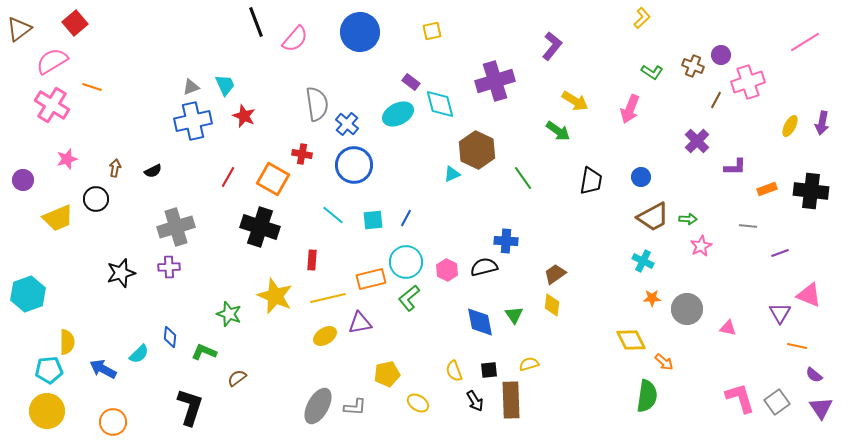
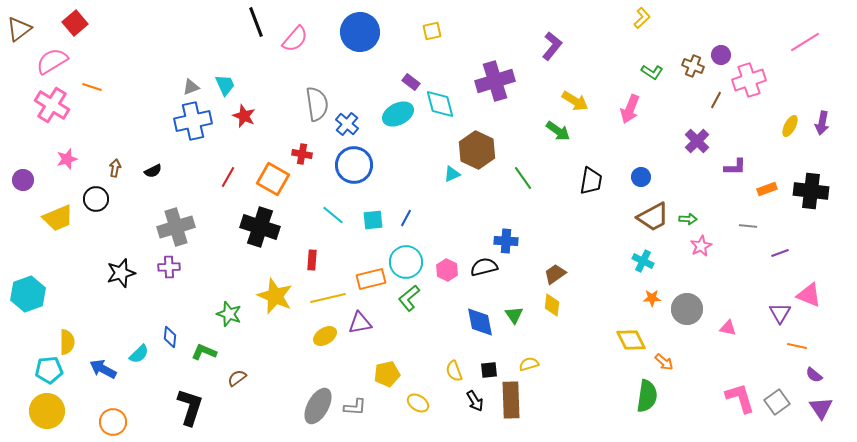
pink cross at (748, 82): moved 1 px right, 2 px up
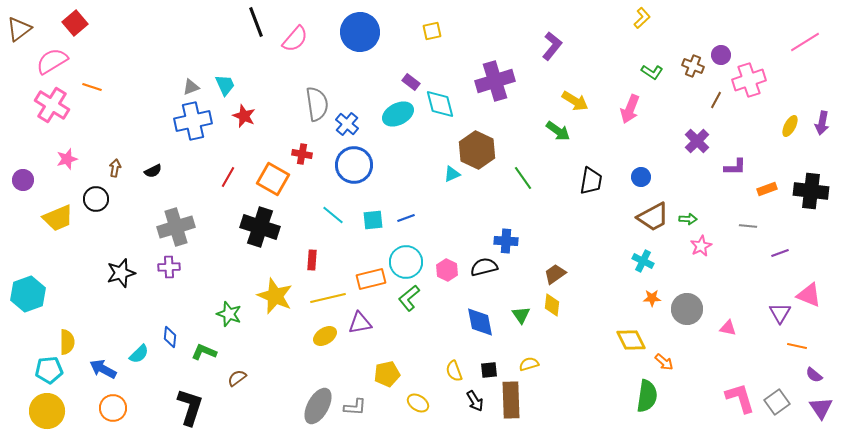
blue line at (406, 218): rotated 42 degrees clockwise
green triangle at (514, 315): moved 7 px right
orange circle at (113, 422): moved 14 px up
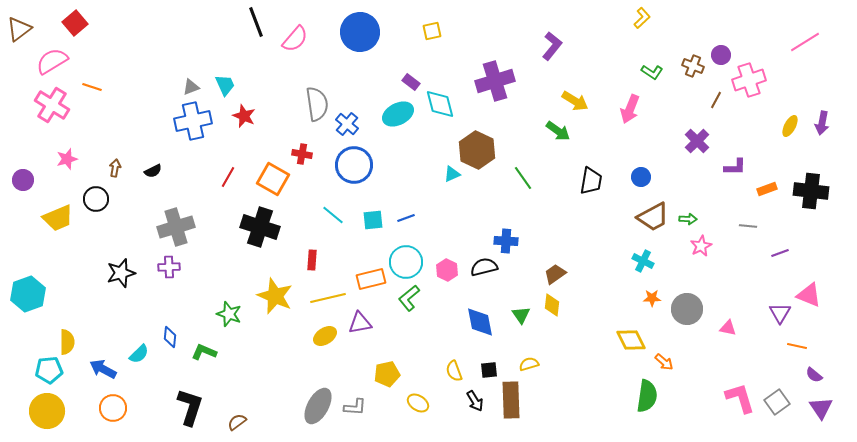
brown semicircle at (237, 378): moved 44 px down
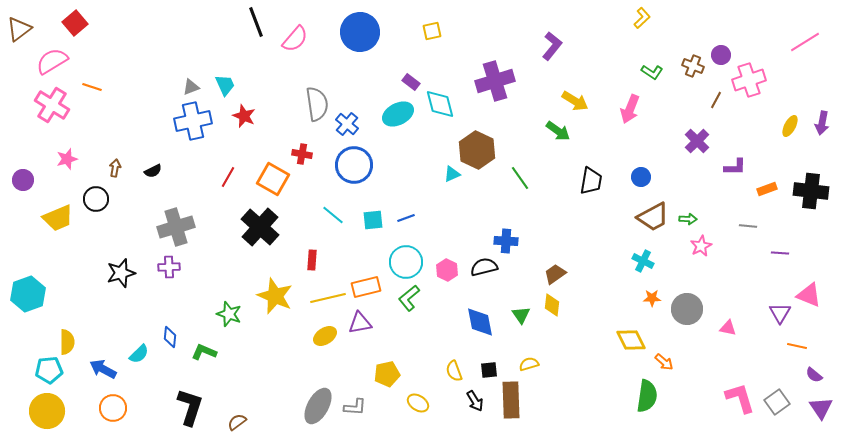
green line at (523, 178): moved 3 px left
black cross at (260, 227): rotated 24 degrees clockwise
purple line at (780, 253): rotated 24 degrees clockwise
orange rectangle at (371, 279): moved 5 px left, 8 px down
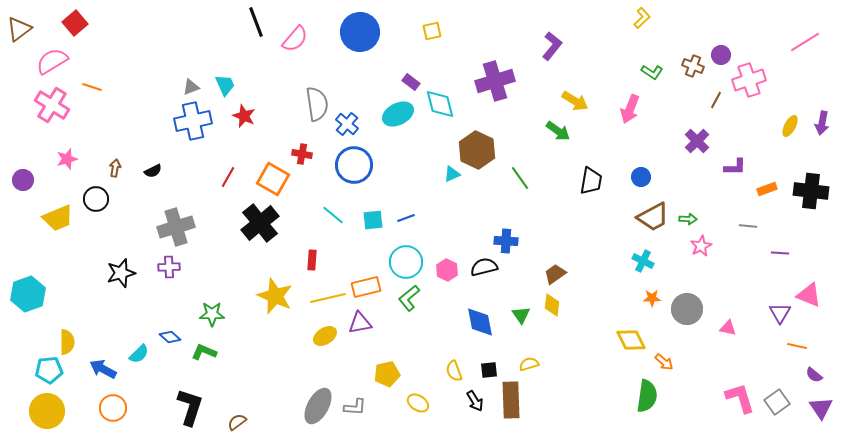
black cross at (260, 227): moved 4 px up; rotated 9 degrees clockwise
green star at (229, 314): moved 17 px left; rotated 20 degrees counterclockwise
blue diamond at (170, 337): rotated 55 degrees counterclockwise
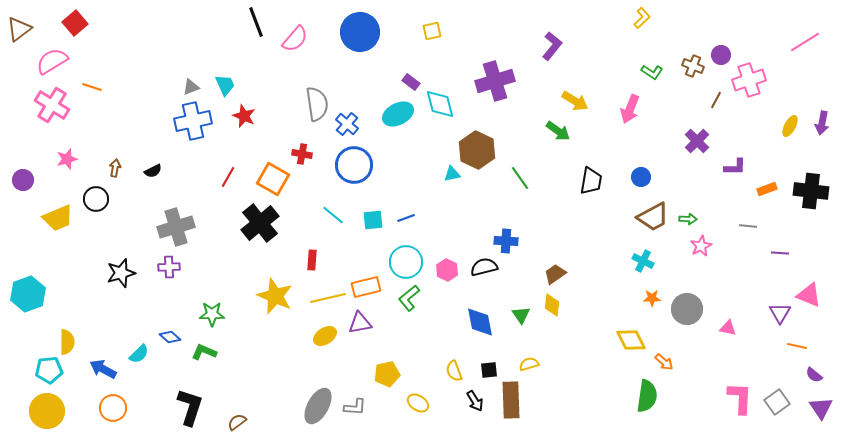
cyan triangle at (452, 174): rotated 12 degrees clockwise
pink L-shape at (740, 398): rotated 20 degrees clockwise
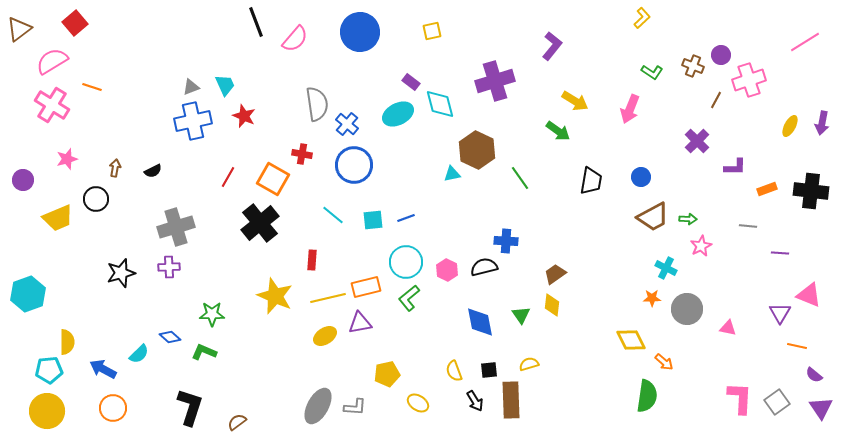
cyan cross at (643, 261): moved 23 px right, 7 px down
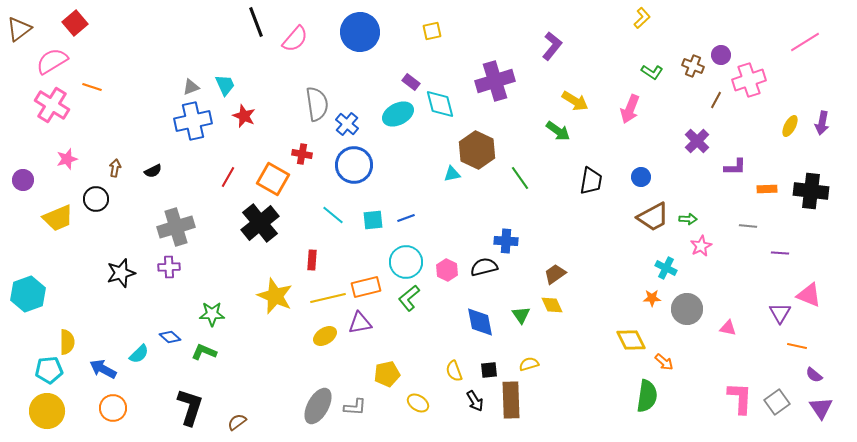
orange rectangle at (767, 189): rotated 18 degrees clockwise
yellow diamond at (552, 305): rotated 30 degrees counterclockwise
